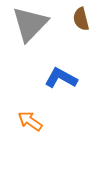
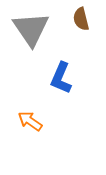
gray triangle: moved 1 px right, 5 px down; rotated 18 degrees counterclockwise
blue L-shape: rotated 96 degrees counterclockwise
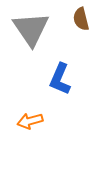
blue L-shape: moved 1 px left, 1 px down
orange arrow: rotated 50 degrees counterclockwise
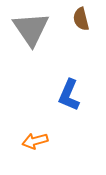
blue L-shape: moved 9 px right, 16 px down
orange arrow: moved 5 px right, 20 px down
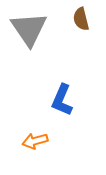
gray triangle: moved 2 px left
blue L-shape: moved 7 px left, 5 px down
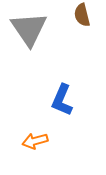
brown semicircle: moved 1 px right, 4 px up
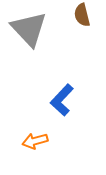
gray triangle: rotated 9 degrees counterclockwise
blue L-shape: rotated 20 degrees clockwise
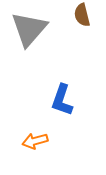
gray triangle: rotated 24 degrees clockwise
blue L-shape: rotated 24 degrees counterclockwise
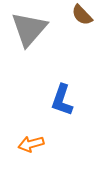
brown semicircle: rotated 30 degrees counterclockwise
orange arrow: moved 4 px left, 3 px down
